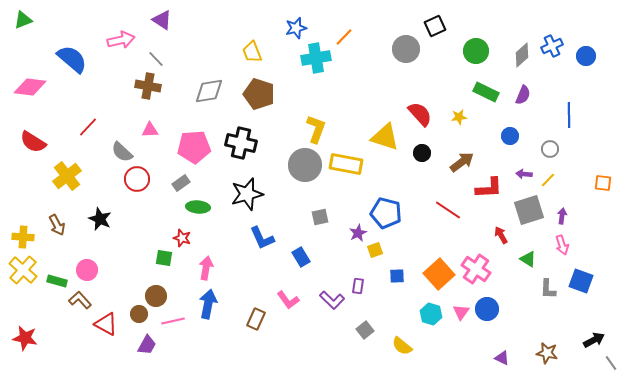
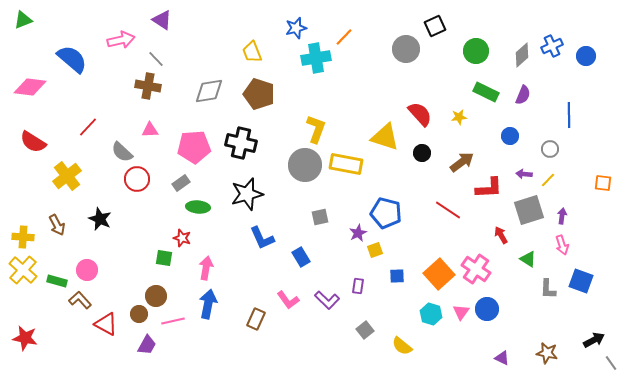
purple L-shape at (332, 300): moved 5 px left
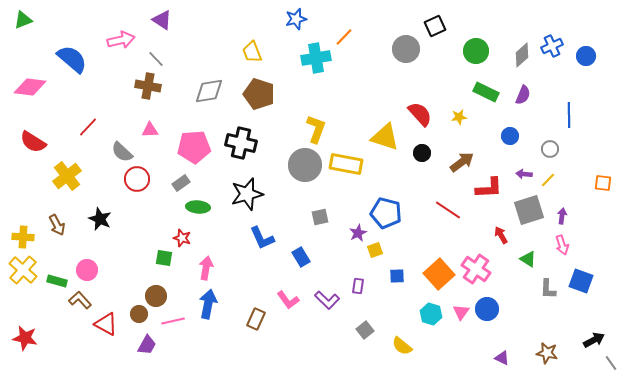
blue star at (296, 28): moved 9 px up
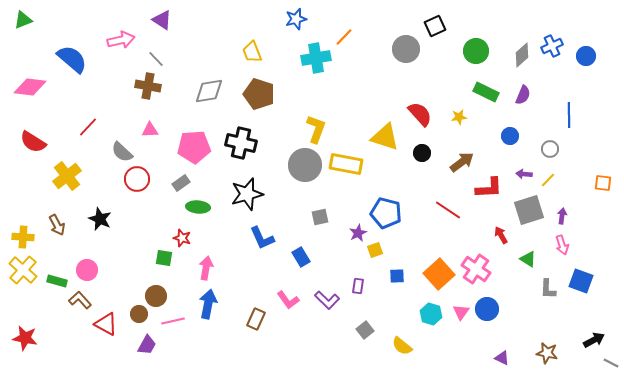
gray line at (611, 363): rotated 28 degrees counterclockwise
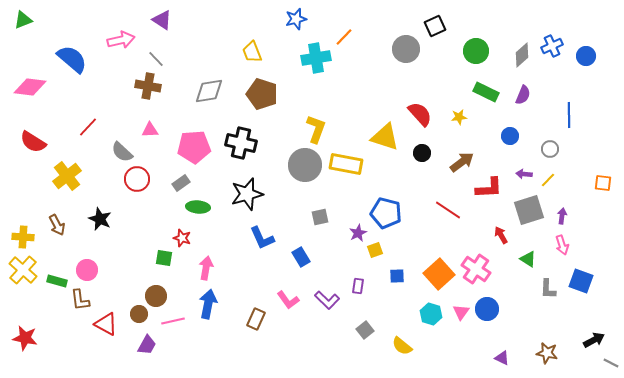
brown pentagon at (259, 94): moved 3 px right
brown L-shape at (80, 300): rotated 145 degrees counterclockwise
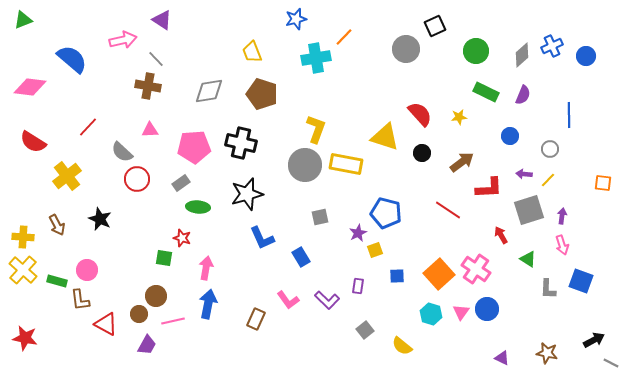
pink arrow at (121, 40): moved 2 px right
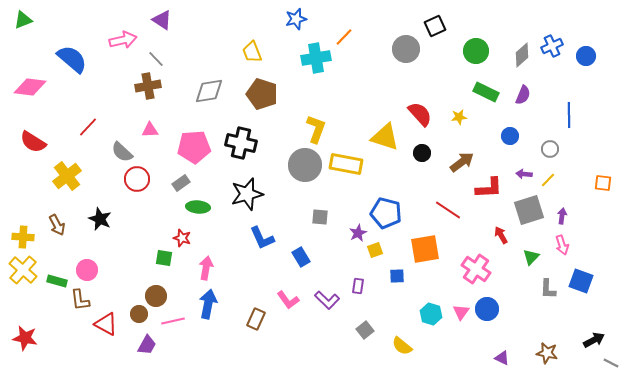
brown cross at (148, 86): rotated 20 degrees counterclockwise
gray square at (320, 217): rotated 18 degrees clockwise
green triangle at (528, 259): moved 3 px right, 2 px up; rotated 42 degrees clockwise
orange square at (439, 274): moved 14 px left, 25 px up; rotated 32 degrees clockwise
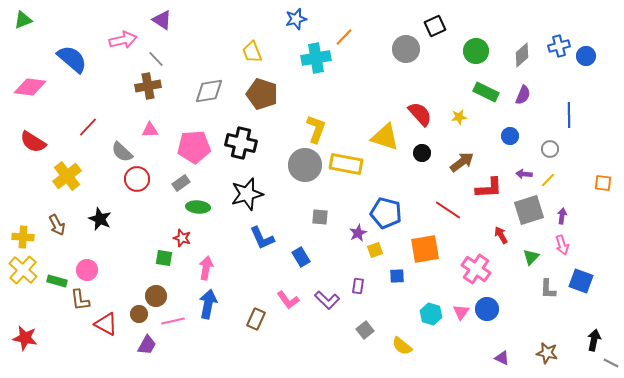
blue cross at (552, 46): moved 7 px right; rotated 10 degrees clockwise
black arrow at (594, 340): rotated 50 degrees counterclockwise
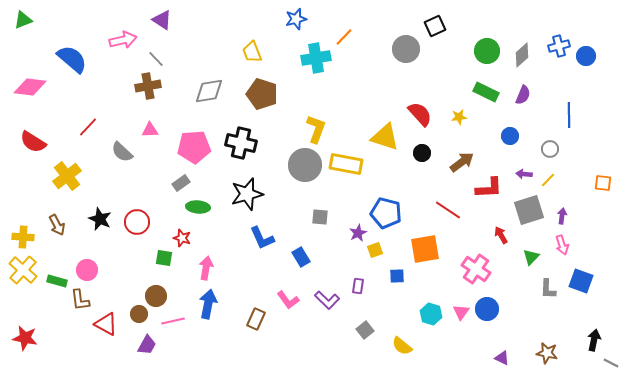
green circle at (476, 51): moved 11 px right
red circle at (137, 179): moved 43 px down
